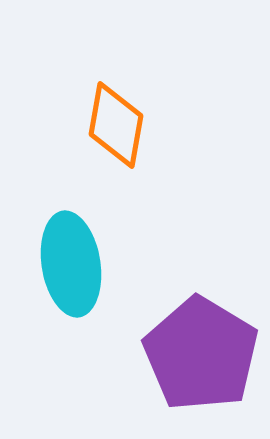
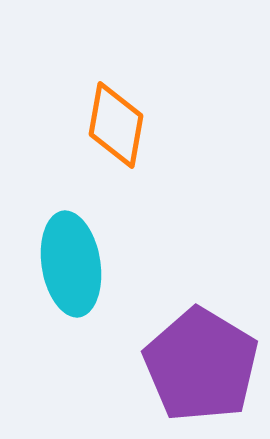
purple pentagon: moved 11 px down
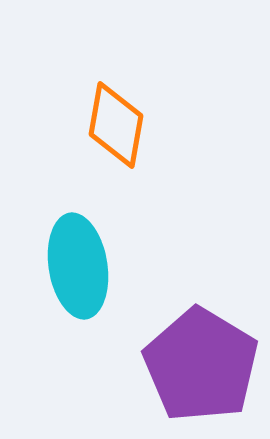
cyan ellipse: moved 7 px right, 2 px down
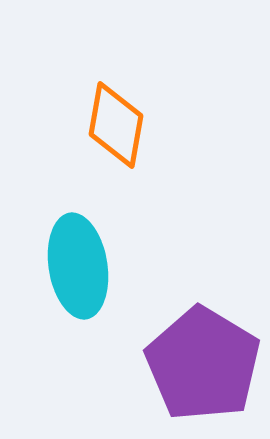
purple pentagon: moved 2 px right, 1 px up
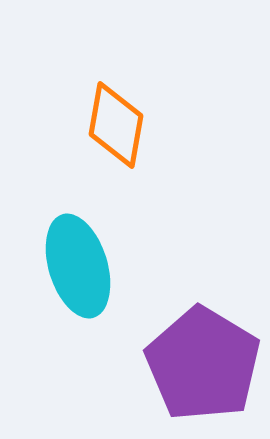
cyan ellipse: rotated 8 degrees counterclockwise
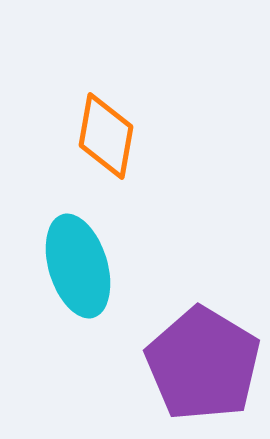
orange diamond: moved 10 px left, 11 px down
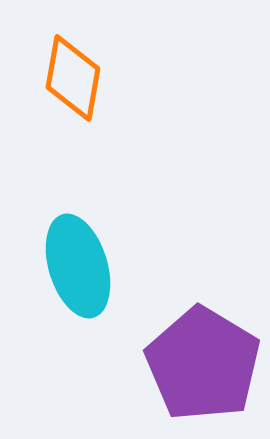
orange diamond: moved 33 px left, 58 px up
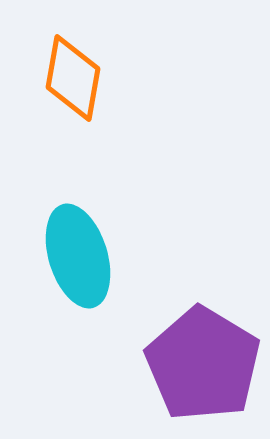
cyan ellipse: moved 10 px up
